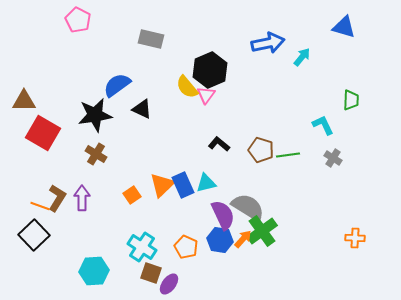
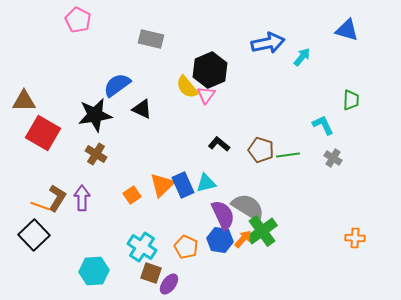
blue triangle: moved 3 px right, 3 px down
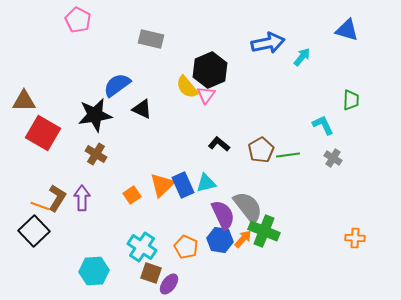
brown pentagon: rotated 25 degrees clockwise
gray semicircle: rotated 20 degrees clockwise
green cross: moved 2 px right; rotated 32 degrees counterclockwise
black square: moved 4 px up
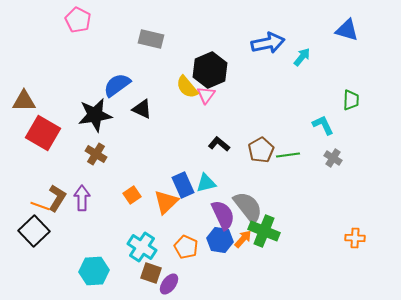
orange triangle: moved 4 px right, 17 px down
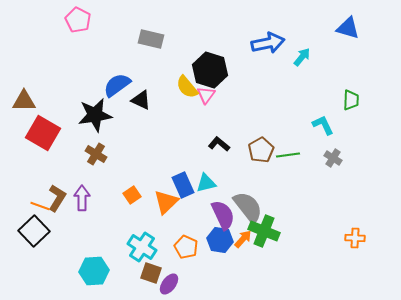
blue triangle: moved 1 px right, 2 px up
black hexagon: rotated 20 degrees counterclockwise
black triangle: moved 1 px left, 9 px up
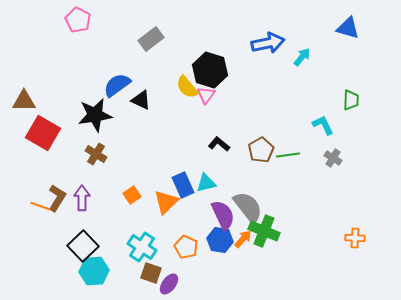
gray rectangle: rotated 50 degrees counterclockwise
black square: moved 49 px right, 15 px down
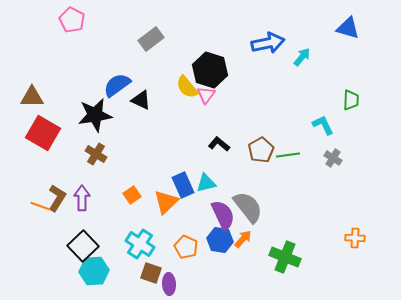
pink pentagon: moved 6 px left
brown triangle: moved 8 px right, 4 px up
green cross: moved 21 px right, 26 px down
cyan cross: moved 2 px left, 3 px up
purple ellipse: rotated 40 degrees counterclockwise
